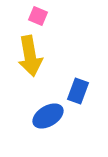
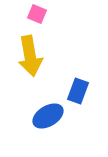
pink square: moved 1 px left, 2 px up
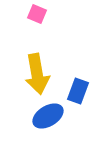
yellow arrow: moved 7 px right, 18 px down
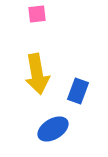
pink square: rotated 30 degrees counterclockwise
blue ellipse: moved 5 px right, 13 px down
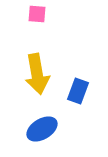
pink square: rotated 12 degrees clockwise
blue ellipse: moved 11 px left
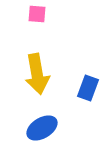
blue rectangle: moved 10 px right, 3 px up
blue ellipse: moved 1 px up
